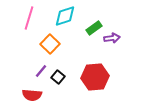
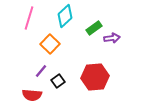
cyan diamond: rotated 25 degrees counterclockwise
black square: moved 4 px down; rotated 16 degrees clockwise
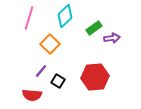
black square: rotated 24 degrees counterclockwise
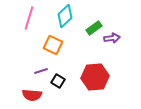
orange square: moved 3 px right, 1 px down; rotated 18 degrees counterclockwise
purple line: rotated 32 degrees clockwise
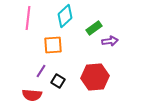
pink line: moved 1 px left; rotated 10 degrees counterclockwise
purple arrow: moved 2 px left, 3 px down
orange square: rotated 30 degrees counterclockwise
purple line: rotated 40 degrees counterclockwise
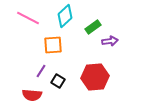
pink line: rotated 70 degrees counterclockwise
green rectangle: moved 1 px left, 1 px up
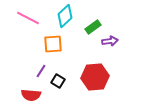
orange square: moved 1 px up
red semicircle: moved 1 px left
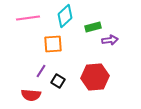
pink line: rotated 35 degrees counterclockwise
green rectangle: rotated 21 degrees clockwise
purple arrow: moved 1 px up
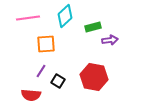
orange square: moved 7 px left
red hexagon: moved 1 px left; rotated 16 degrees clockwise
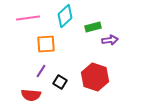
red hexagon: moved 1 px right; rotated 8 degrees clockwise
black square: moved 2 px right, 1 px down
